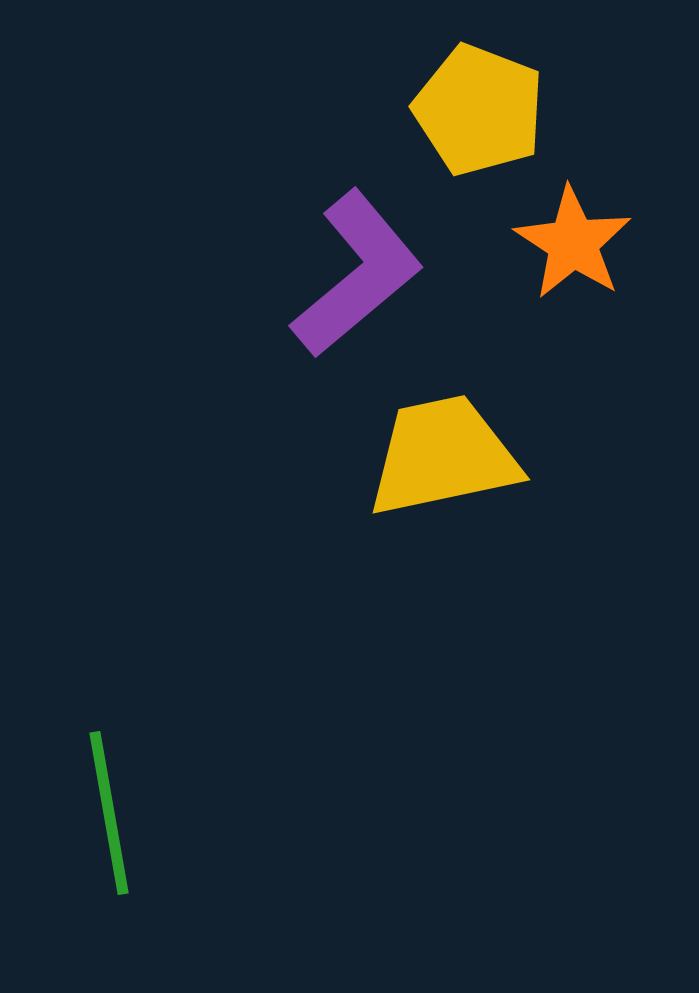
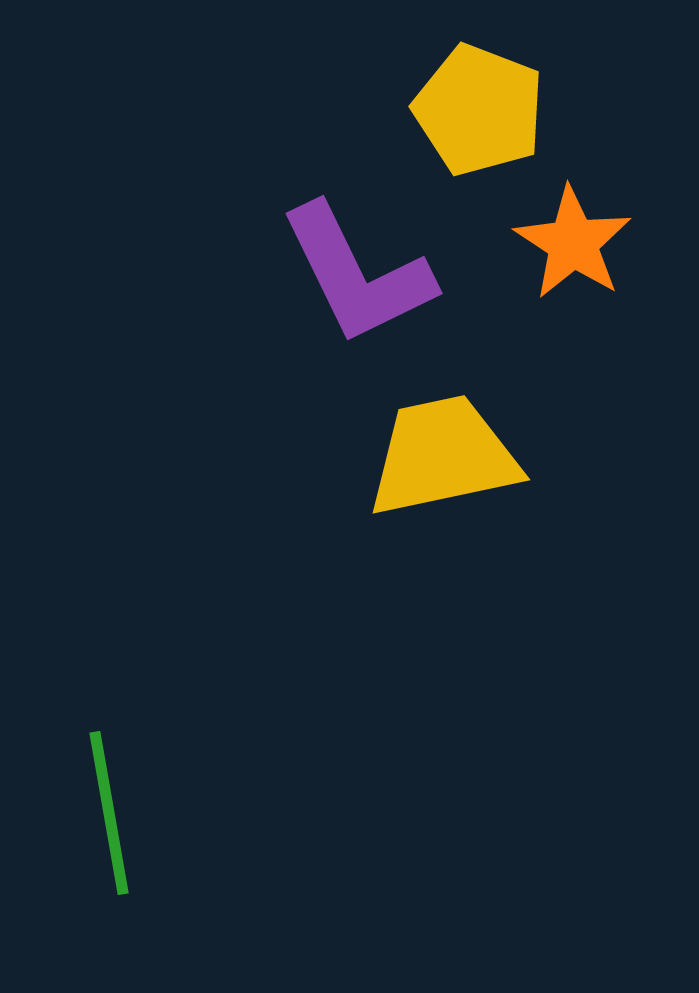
purple L-shape: rotated 104 degrees clockwise
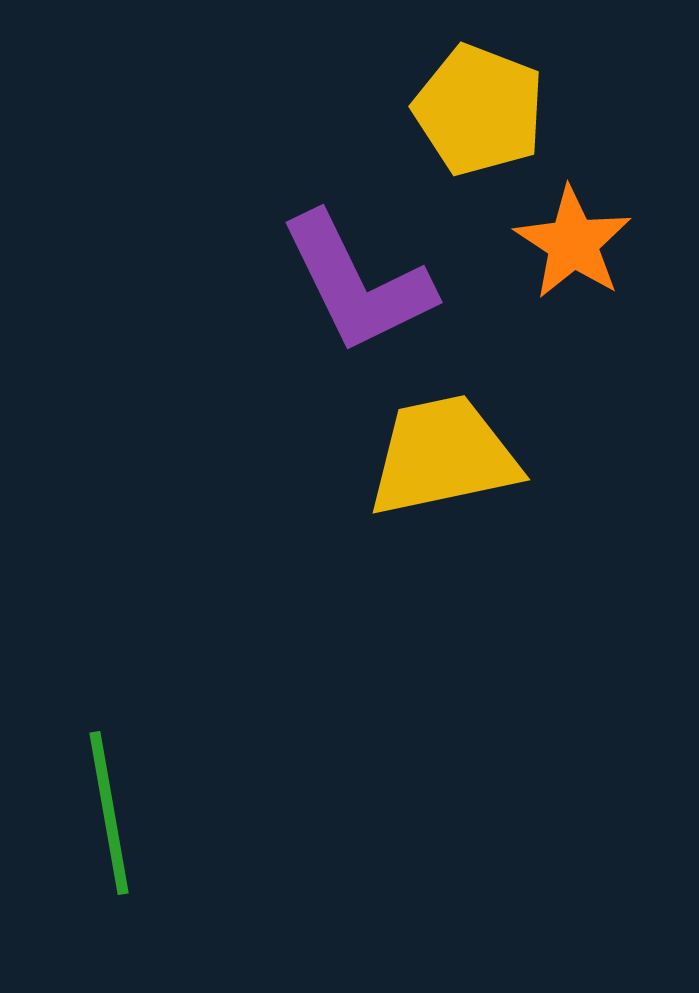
purple L-shape: moved 9 px down
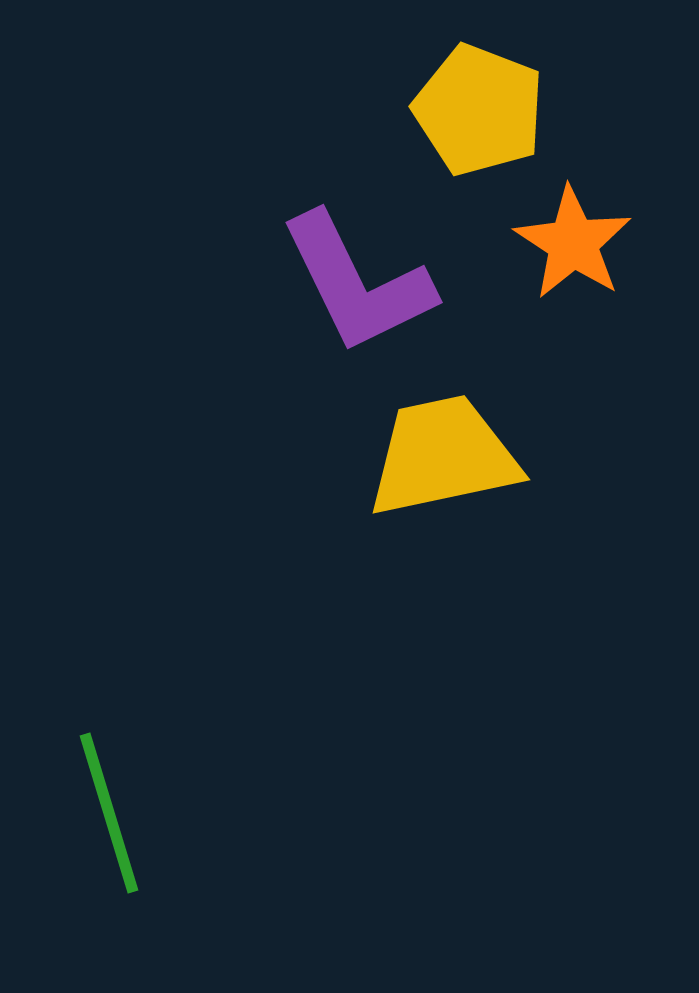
green line: rotated 7 degrees counterclockwise
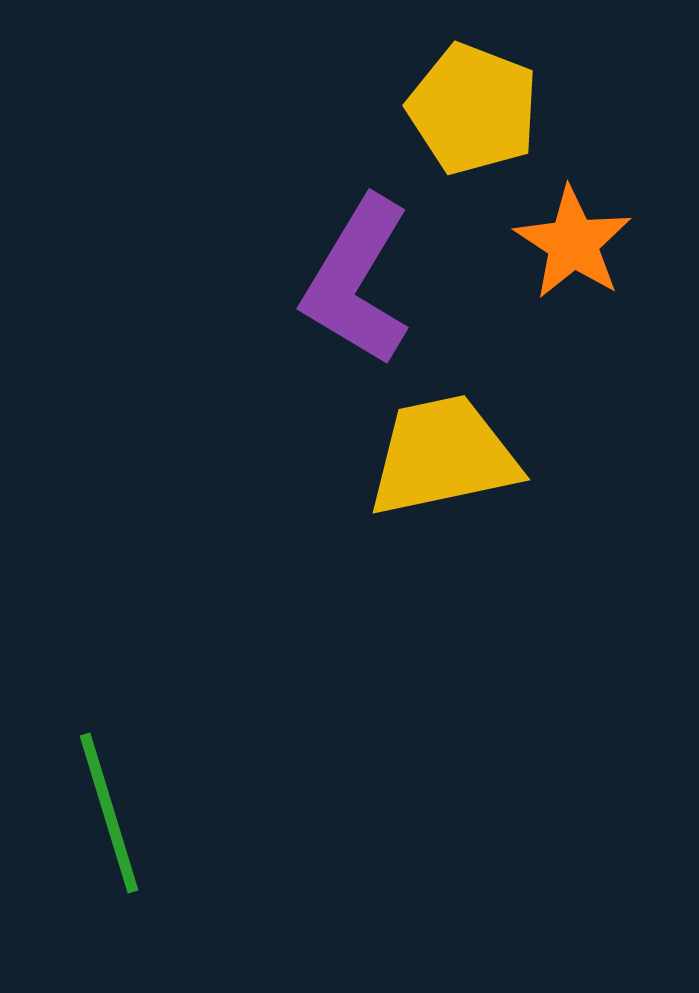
yellow pentagon: moved 6 px left, 1 px up
purple L-shape: moved 2 px up; rotated 57 degrees clockwise
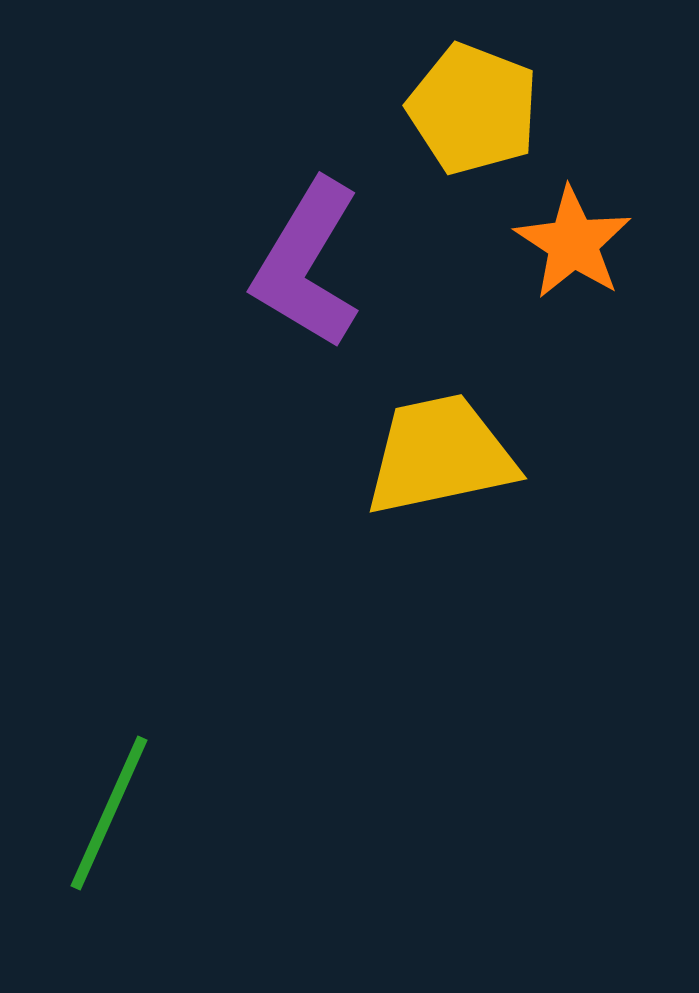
purple L-shape: moved 50 px left, 17 px up
yellow trapezoid: moved 3 px left, 1 px up
green line: rotated 41 degrees clockwise
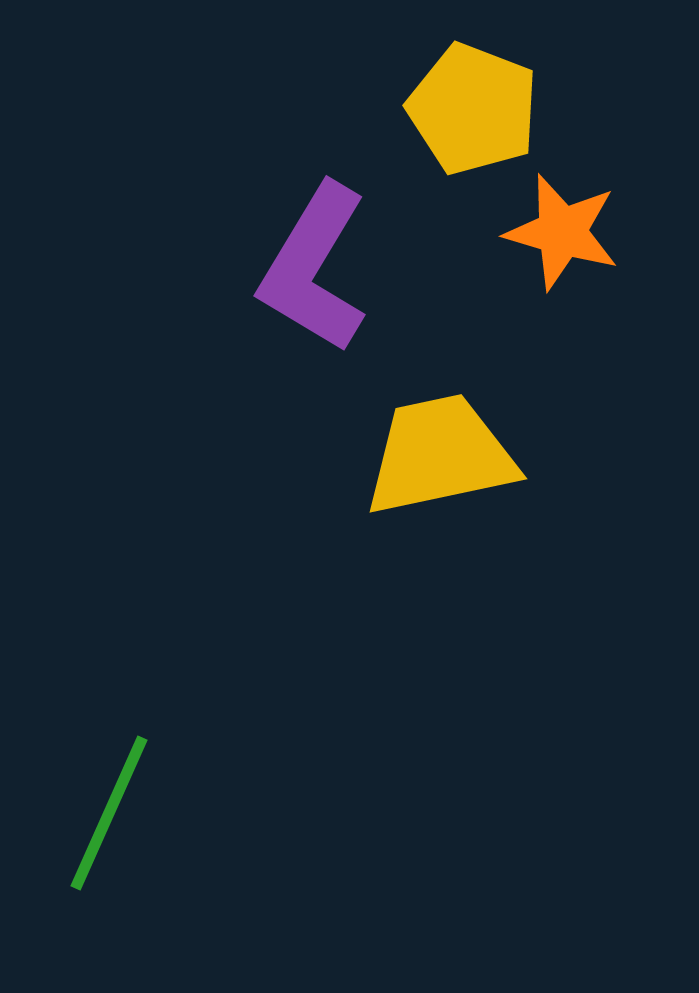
orange star: moved 11 px left, 11 px up; rotated 17 degrees counterclockwise
purple L-shape: moved 7 px right, 4 px down
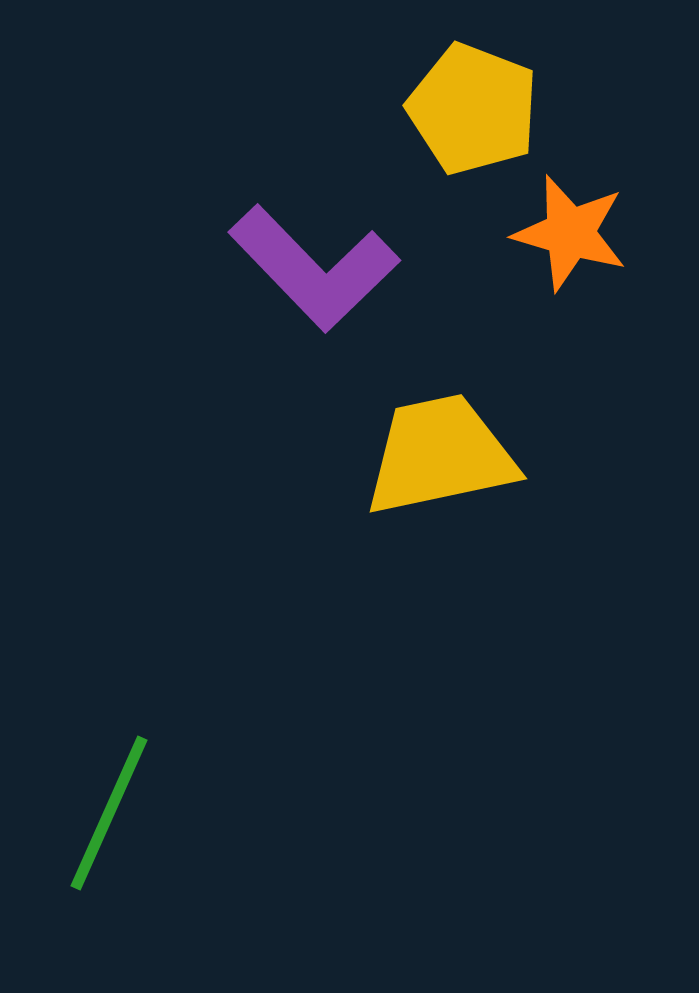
orange star: moved 8 px right, 1 px down
purple L-shape: rotated 75 degrees counterclockwise
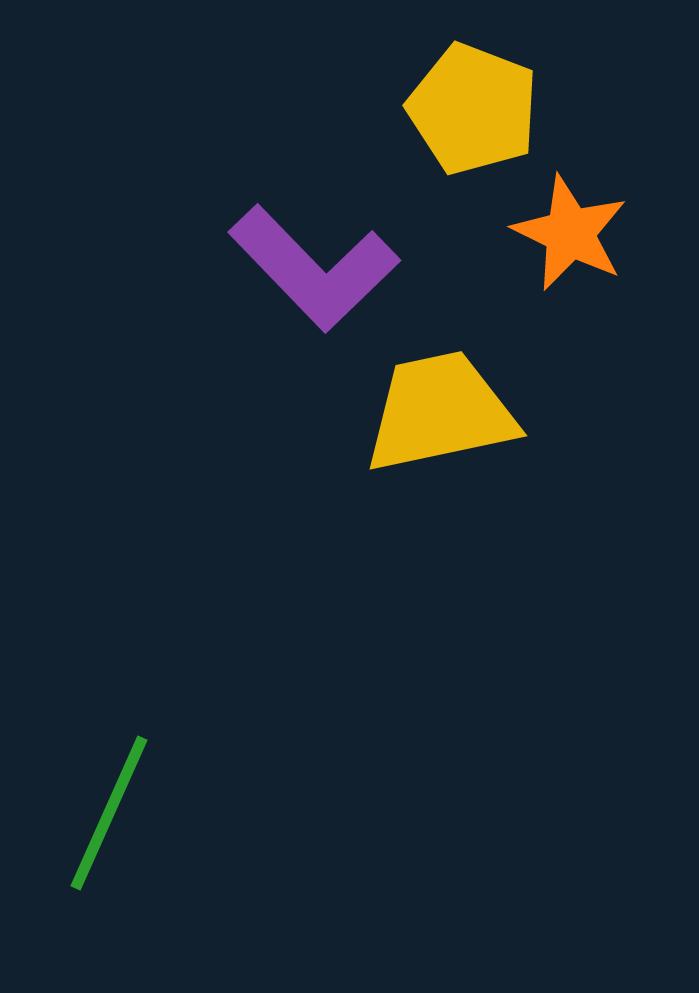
orange star: rotated 10 degrees clockwise
yellow trapezoid: moved 43 px up
